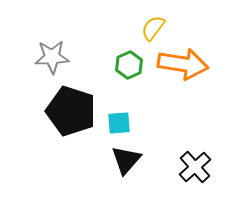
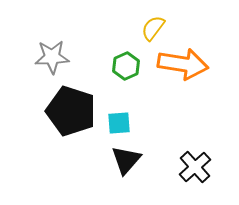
green hexagon: moved 3 px left, 1 px down
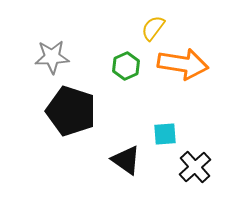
cyan square: moved 46 px right, 11 px down
black triangle: rotated 36 degrees counterclockwise
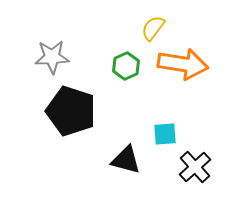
black triangle: rotated 20 degrees counterclockwise
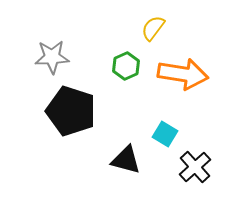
orange arrow: moved 10 px down
cyan square: rotated 35 degrees clockwise
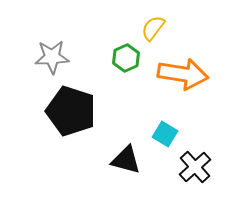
green hexagon: moved 8 px up
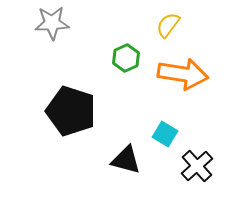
yellow semicircle: moved 15 px right, 3 px up
gray star: moved 34 px up
black cross: moved 2 px right, 1 px up
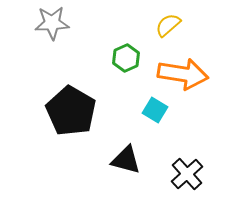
yellow semicircle: rotated 12 degrees clockwise
black pentagon: rotated 12 degrees clockwise
cyan square: moved 10 px left, 24 px up
black cross: moved 10 px left, 8 px down
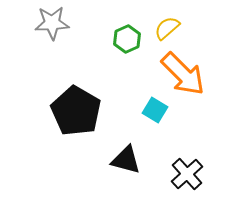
yellow semicircle: moved 1 px left, 3 px down
green hexagon: moved 1 px right, 19 px up
orange arrow: rotated 36 degrees clockwise
black pentagon: moved 5 px right
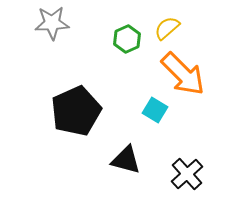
black pentagon: rotated 18 degrees clockwise
